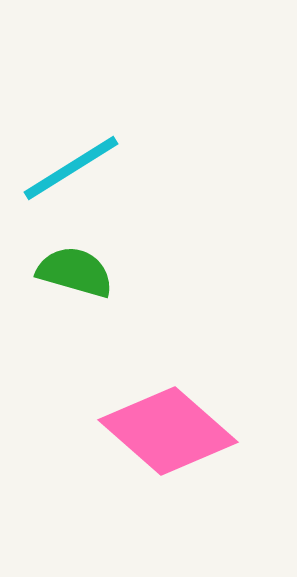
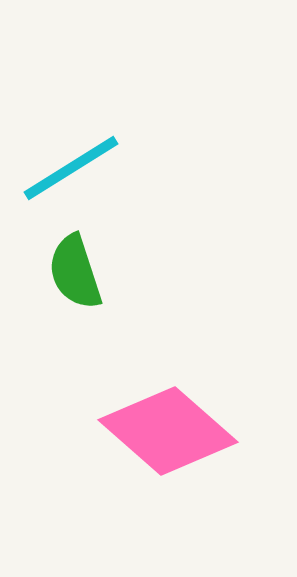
green semicircle: rotated 124 degrees counterclockwise
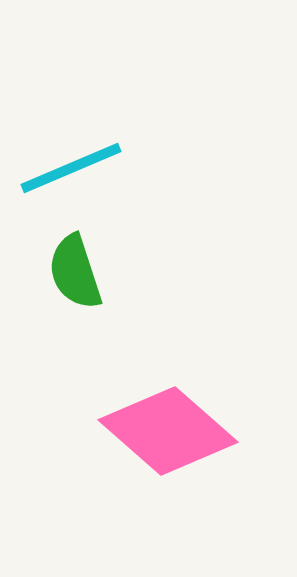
cyan line: rotated 9 degrees clockwise
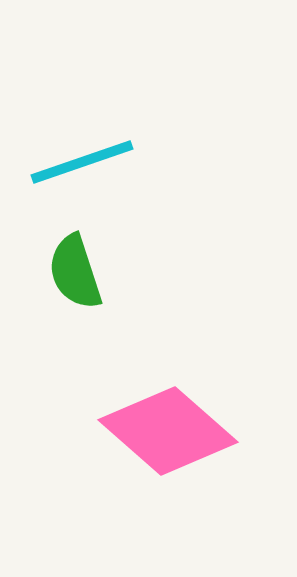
cyan line: moved 11 px right, 6 px up; rotated 4 degrees clockwise
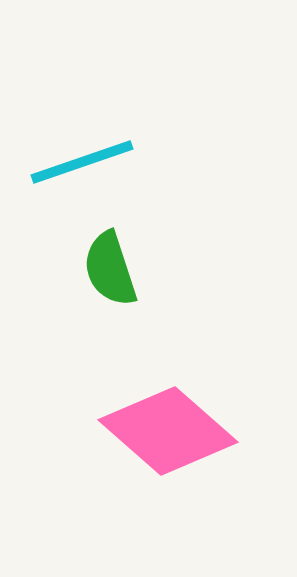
green semicircle: moved 35 px right, 3 px up
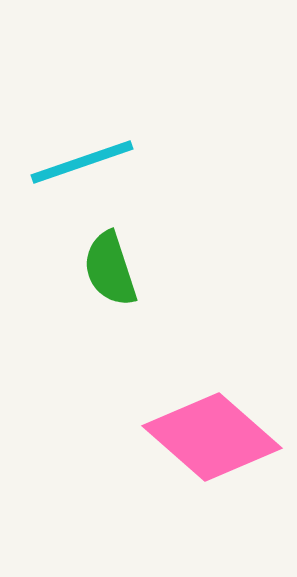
pink diamond: moved 44 px right, 6 px down
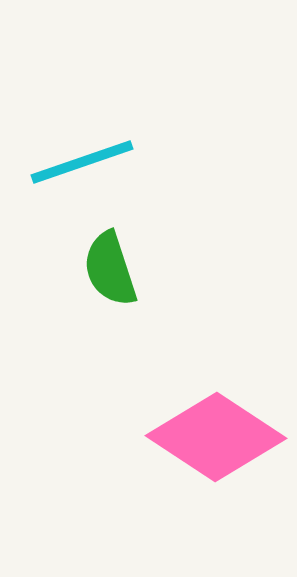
pink diamond: moved 4 px right; rotated 8 degrees counterclockwise
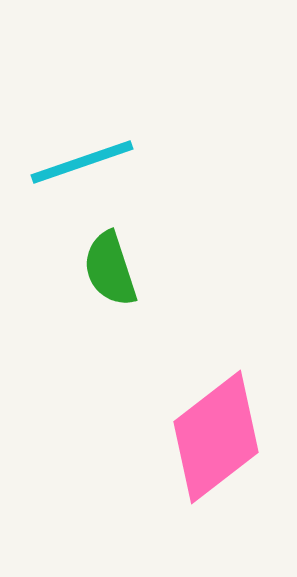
pink diamond: rotated 71 degrees counterclockwise
